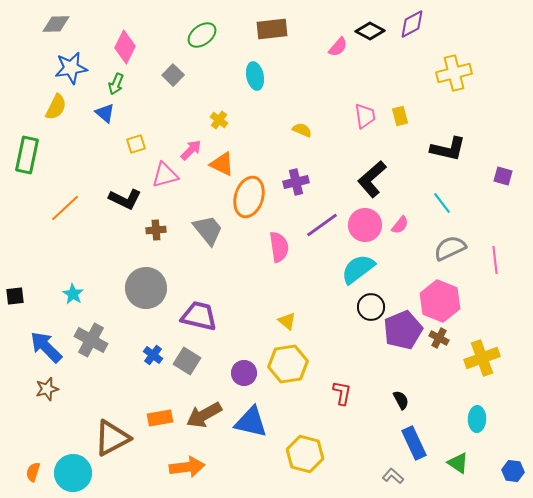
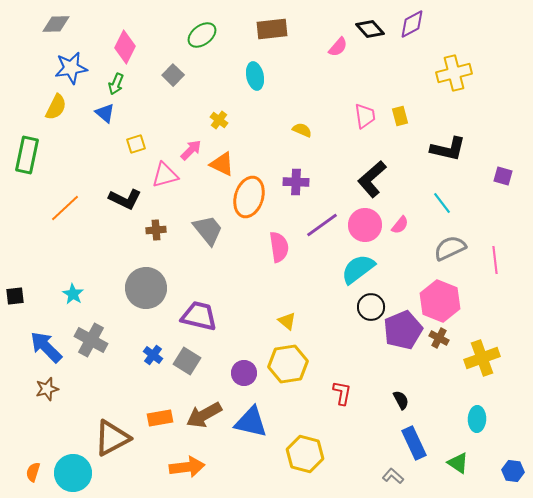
black diamond at (370, 31): moved 2 px up; rotated 20 degrees clockwise
purple cross at (296, 182): rotated 15 degrees clockwise
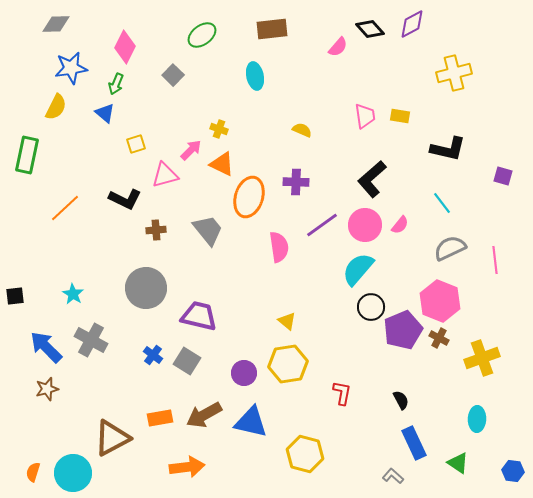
yellow rectangle at (400, 116): rotated 66 degrees counterclockwise
yellow cross at (219, 120): moved 9 px down; rotated 18 degrees counterclockwise
cyan semicircle at (358, 269): rotated 12 degrees counterclockwise
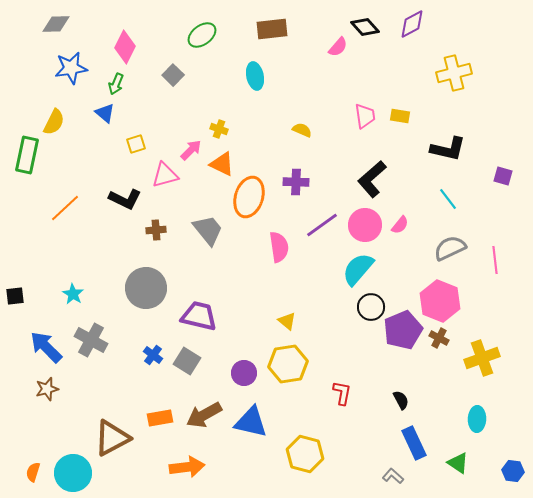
black diamond at (370, 29): moved 5 px left, 2 px up
yellow semicircle at (56, 107): moved 2 px left, 15 px down
cyan line at (442, 203): moved 6 px right, 4 px up
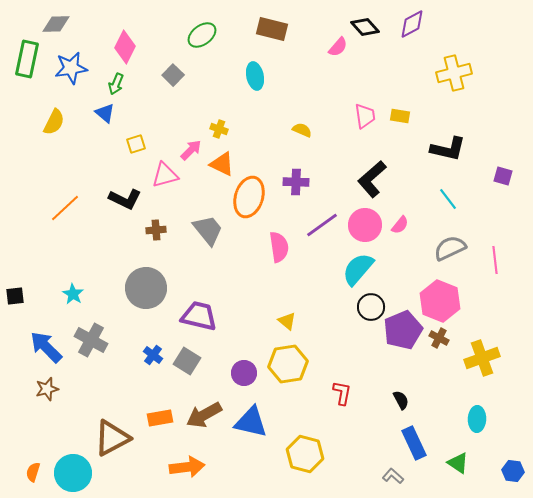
brown rectangle at (272, 29): rotated 20 degrees clockwise
green rectangle at (27, 155): moved 96 px up
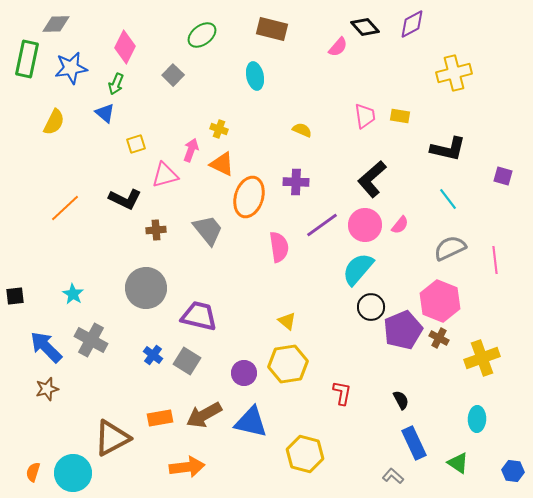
pink arrow at (191, 150): rotated 25 degrees counterclockwise
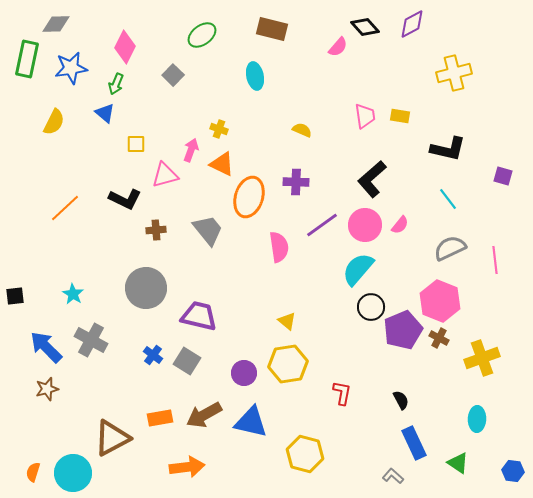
yellow square at (136, 144): rotated 18 degrees clockwise
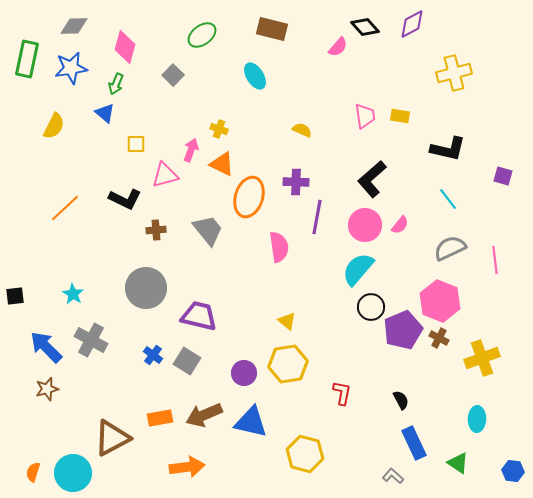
gray diamond at (56, 24): moved 18 px right, 2 px down
pink diamond at (125, 47): rotated 12 degrees counterclockwise
cyan ellipse at (255, 76): rotated 20 degrees counterclockwise
yellow semicircle at (54, 122): moved 4 px down
purple line at (322, 225): moved 5 px left, 8 px up; rotated 44 degrees counterclockwise
brown arrow at (204, 415): rotated 6 degrees clockwise
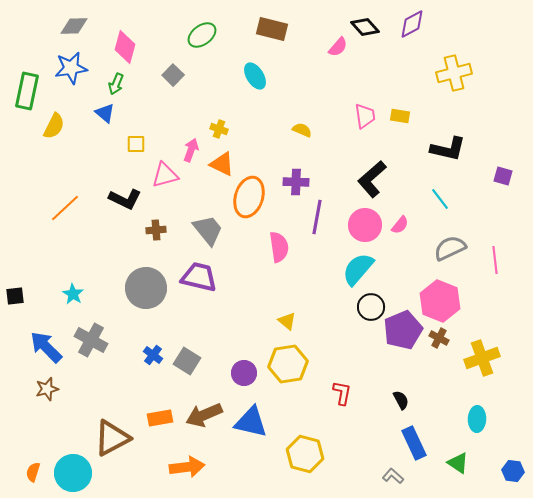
green rectangle at (27, 59): moved 32 px down
cyan line at (448, 199): moved 8 px left
purple trapezoid at (199, 316): moved 39 px up
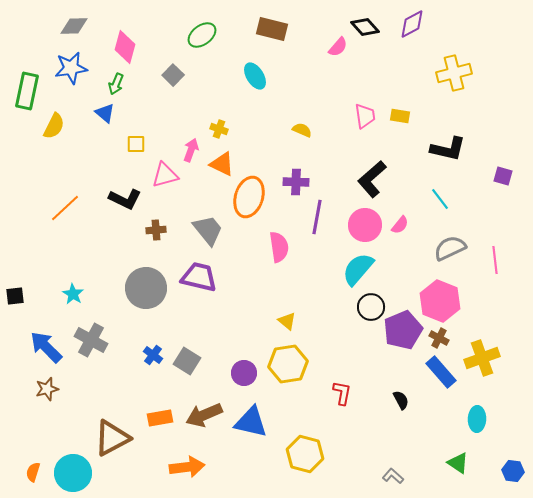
blue rectangle at (414, 443): moved 27 px right, 71 px up; rotated 16 degrees counterclockwise
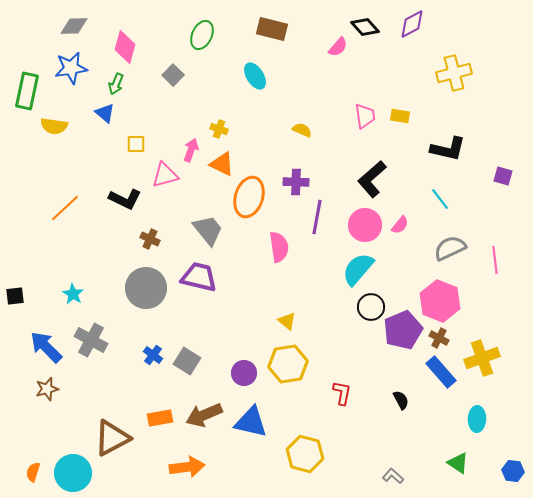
green ellipse at (202, 35): rotated 28 degrees counterclockwise
yellow semicircle at (54, 126): rotated 72 degrees clockwise
brown cross at (156, 230): moved 6 px left, 9 px down; rotated 30 degrees clockwise
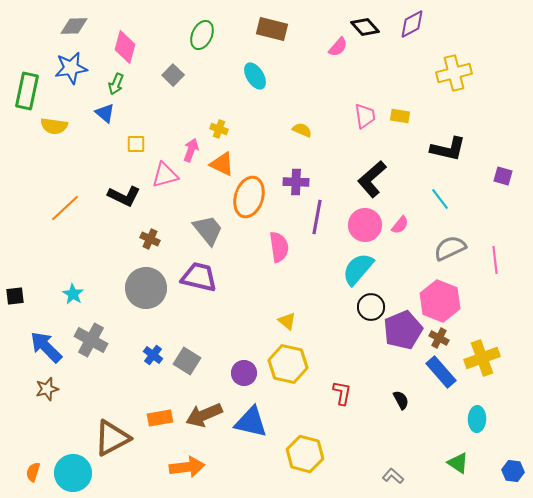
black L-shape at (125, 199): moved 1 px left, 3 px up
yellow hexagon at (288, 364): rotated 21 degrees clockwise
